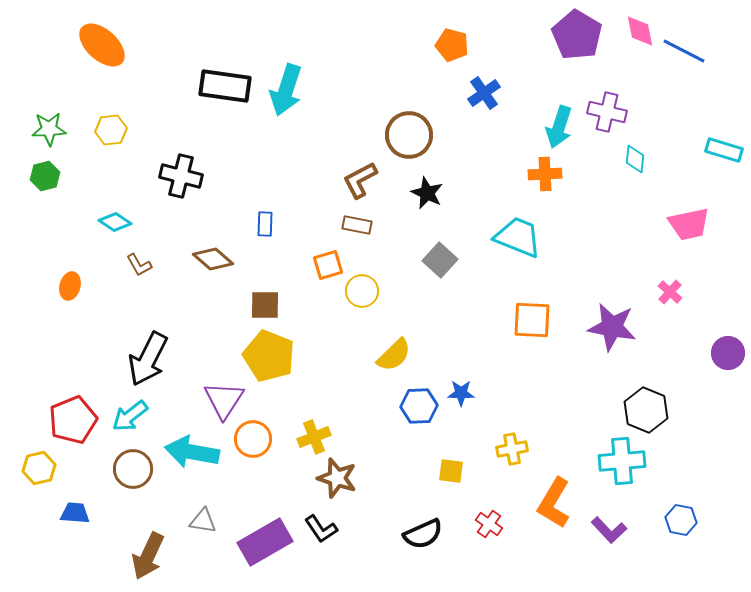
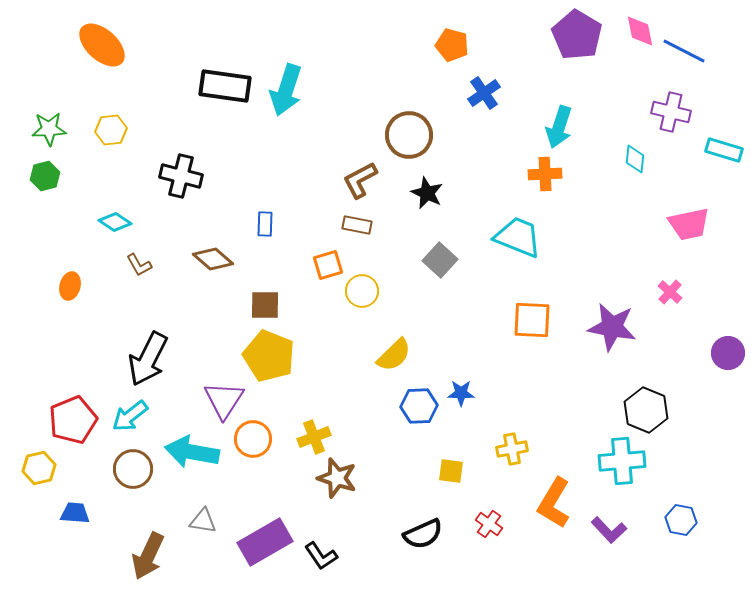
purple cross at (607, 112): moved 64 px right
black L-shape at (321, 529): moved 27 px down
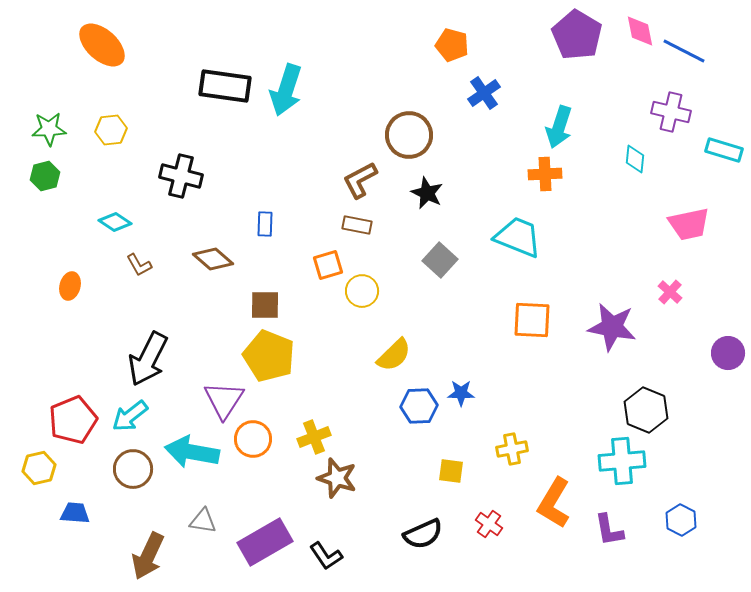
blue hexagon at (681, 520): rotated 16 degrees clockwise
purple L-shape at (609, 530): rotated 33 degrees clockwise
black L-shape at (321, 556): moved 5 px right
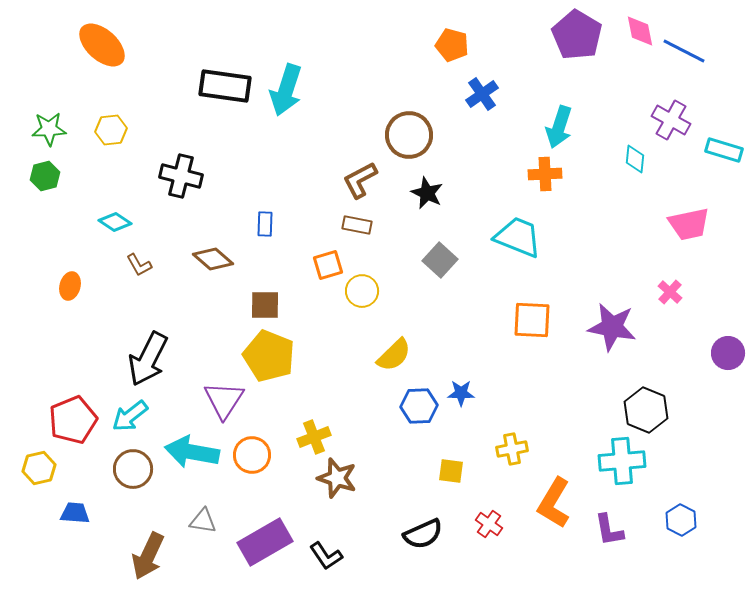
blue cross at (484, 93): moved 2 px left, 1 px down
purple cross at (671, 112): moved 8 px down; rotated 15 degrees clockwise
orange circle at (253, 439): moved 1 px left, 16 px down
